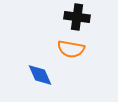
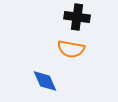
blue diamond: moved 5 px right, 6 px down
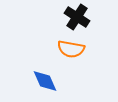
black cross: rotated 25 degrees clockwise
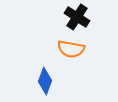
blue diamond: rotated 44 degrees clockwise
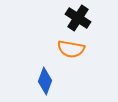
black cross: moved 1 px right, 1 px down
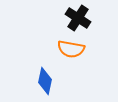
blue diamond: rotated 8 degrees counterclockwise
